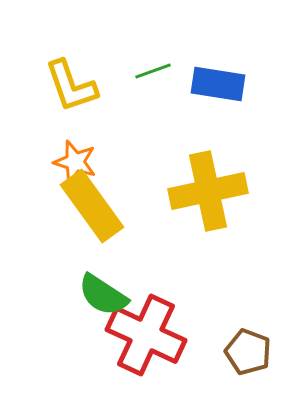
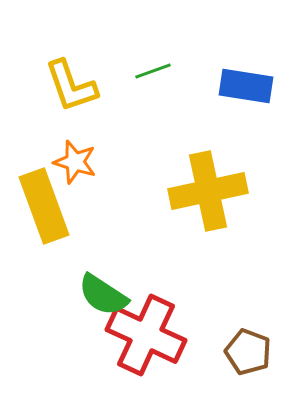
blue rectangle: moved 28 px right, 2 px down
yellow rectangle: moved 48 px left; rotated 16 degrees clockwise
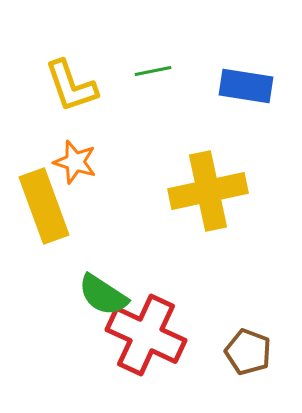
green line: rotated 9 degrees clockwise
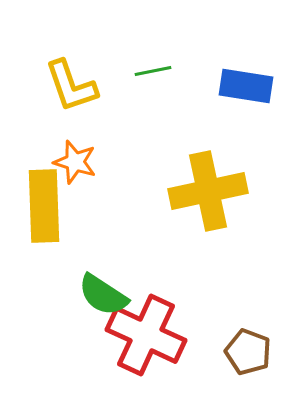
yellow rectangle: rotated 18 degrees clockwise
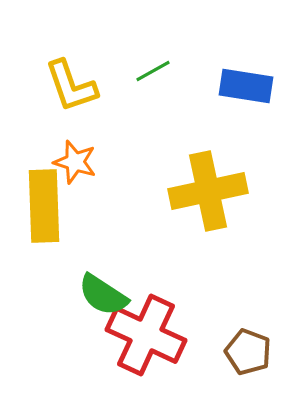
green line: rotated 18 degrees counterclockwise
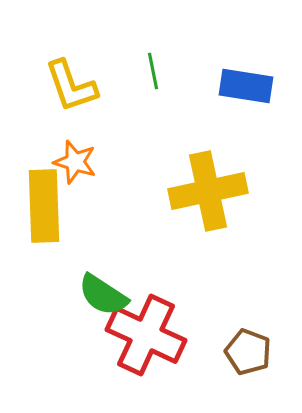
green line: rotated 72 degrees counterclockwise
